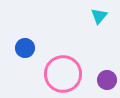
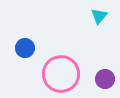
pink circle: moved 2 px left
purple circle: moved 2 px left, 1 px up
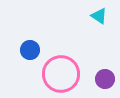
cyan triangle: rotated 36 degrees counterclockwise
blue circle: moved 5 px right, 2 px down
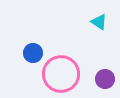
cyan triangle: moved 6 px down
blue circle: moved 3 px right, 3 px down
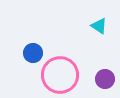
cyan triangle: moved 4 px down
pink circle: moved 1 px left, 1 px down
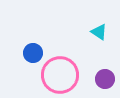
cyan triangle: moved 6 px down
